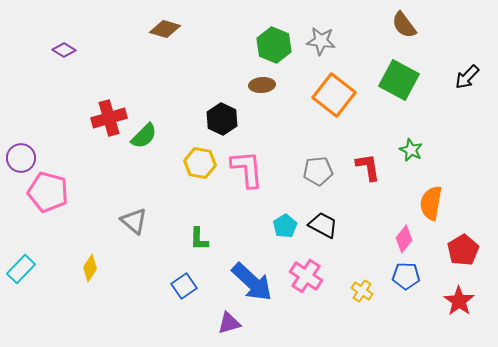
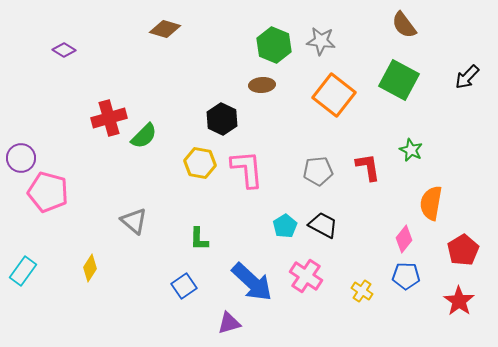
cyan rectangle: moved 2 px right, 2 px down; rotated 8 degrees counterclockwise
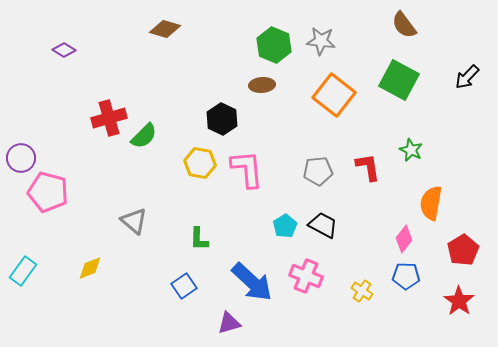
yellow diamond: rotated 36 degrees clockwise
pink cross: rotated 12 degrees counterclockwise
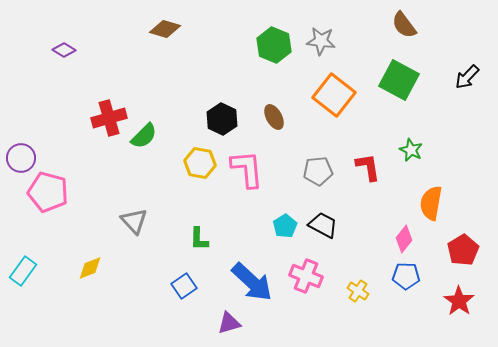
brown ellipse: moved 12 px right, 32 px down; rotated 65 degrees clockwise
gray triangle: rotated 8 degrees clockwise
yellow cross: moved 4 px left
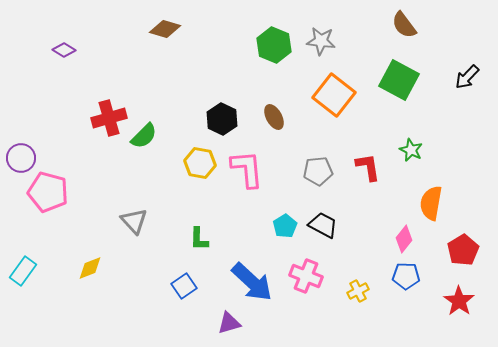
yellow cross: rotated 30 degrees clockwise
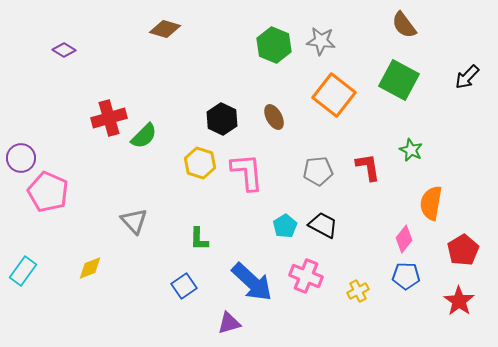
yellow hexagon: rotated 8 degrees clockwise
pink L-shape: moved 3 px down
pink pentagon: rotated 9 degrees clockwise
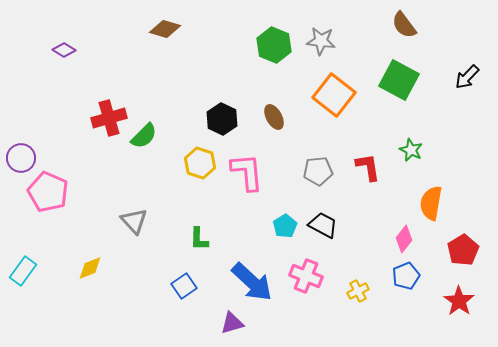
blue pentagon: rotated 24 degrees counterclockwise
purple triangle: moved 3 px right
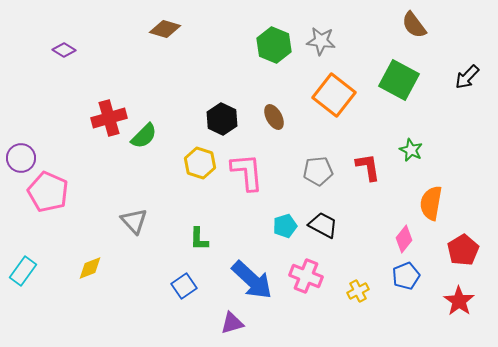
brown semicircle: moved 10 px right
cyan pentagon: rotated 15 degrees clockwise
blue arrow: moved 2 px up
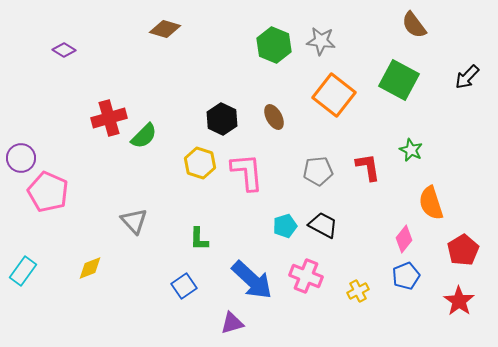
orange semicircle: rotated 28 degrees counterclockwise
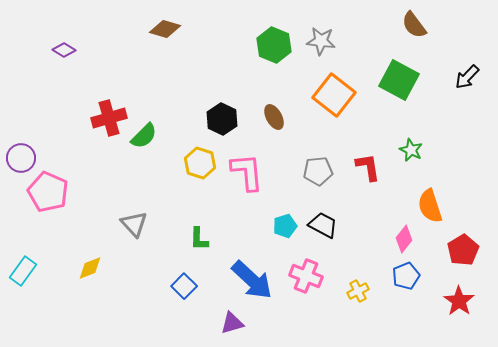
orange semicircle: moved 1 px left, 3 px down
gray triangle: moved 3 px down
blue square: rotated 10 degrees counterclockwise
